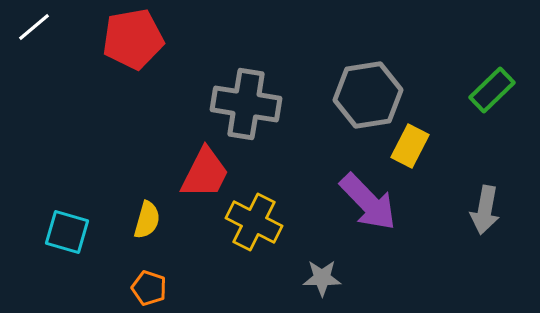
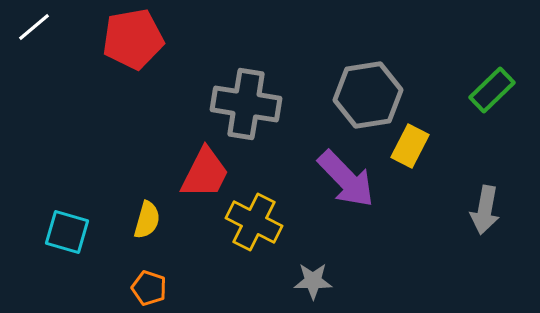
purple arrow: moved 22 px left, 23 px up
gray star: moved 9 px left, 3 px down
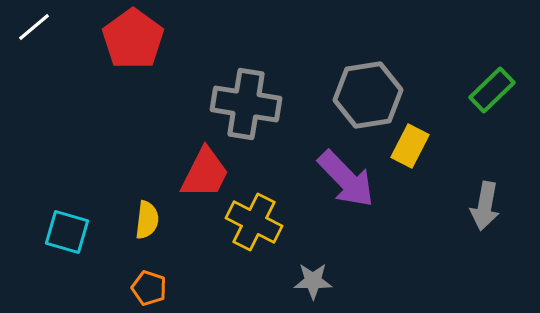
red pentagon: rotated 26 degrees counterclockwise
gray arrow: moved 4 px up
yellow semicircle: rotated 9 degrees counterclockwise
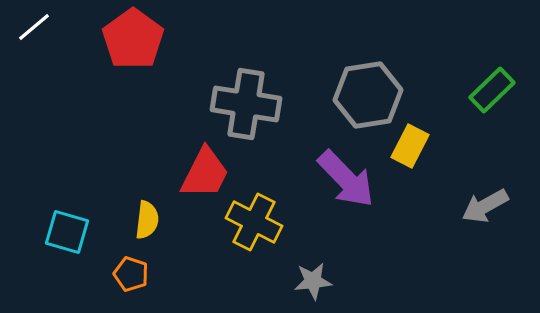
gray arrow: rotated 51 degrees clockwise
gray star: rotated 6 degrees counterclockwise
orange pentagon: moved 18 px left, 14 px up
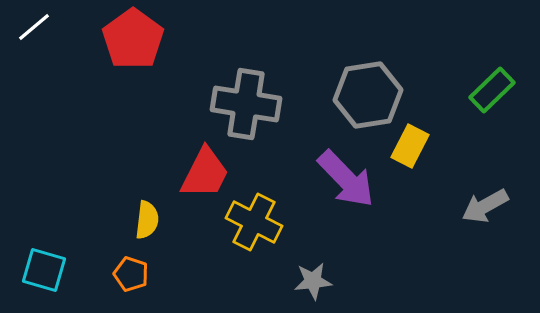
cyan square: moved 23 px left, 38 px down
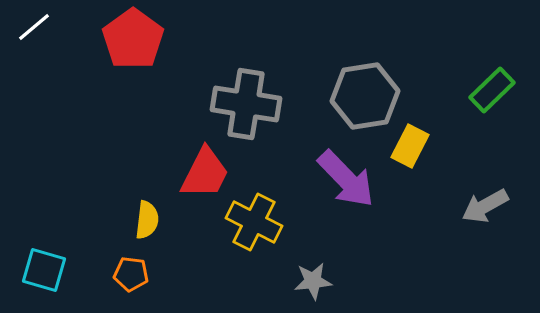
gray hexagon: moved 3 px left, 1 px down
orange pentagon: rotated 12 degrees counterclockwise
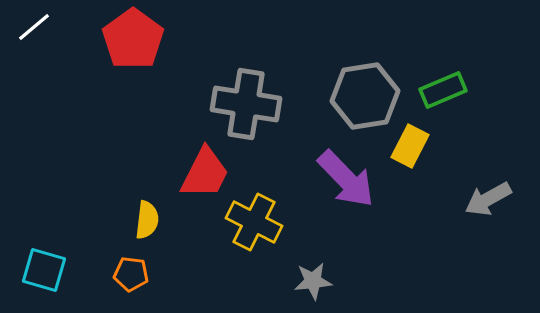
green rectangle: moved 49 px left; rotated 21 degrees clockwise
gray arrow: moved 3 px right, 7 px up
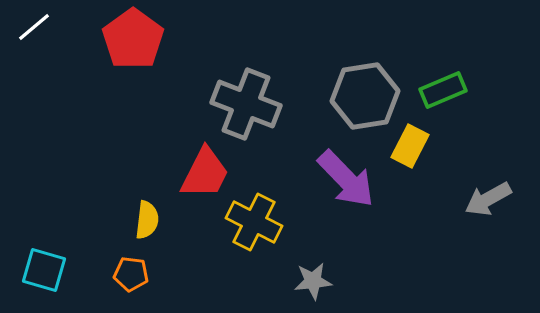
gray cross: rotated 12 degrees clockwise
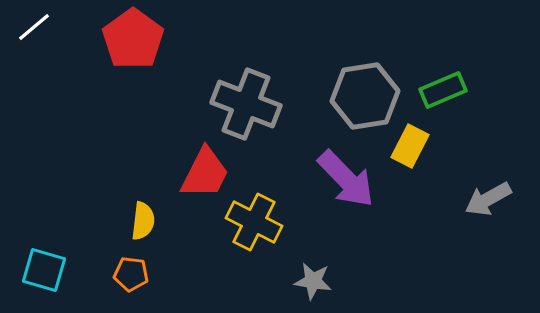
yellow semicircle: moved 4 px left, 1 px down
gray star: rotated 15 degrees clockwise
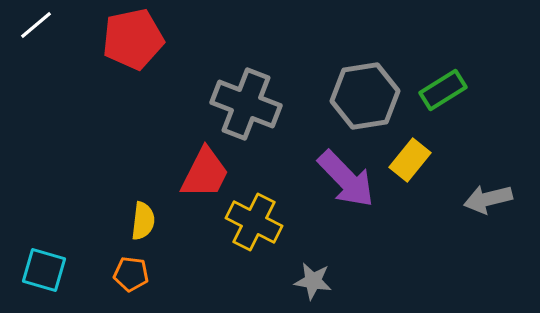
white line: moved 2 px right, 2 px up
red pentagon: rotated 24 degrees clockwise
green rectangle: rotated 9 degrees counterclockwise
yellow rectangle: moved 14 px down; rotated 12 degrees clockwise
gray arrow: rotated 15 degrees clockwise
